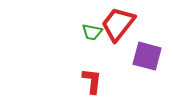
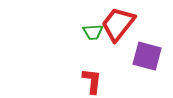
green trapezoid: moved 1 px right; rotated 15 degrees counterclockwise
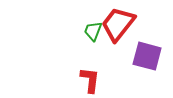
green trapezoid: moved 1 px up; rotated 115 degrees clockwise
red L-shape: moved 2 px left, 1 px up
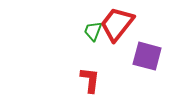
red trapezoid: moved 1 px left
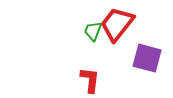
purple square: moved 2 px down
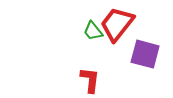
green trapezoid: rotated 60 degrees counterclockwise
purple square: moved 2 px left, 4 px up
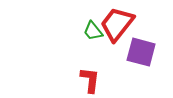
purple square: moved 4 px left, 2 px up
